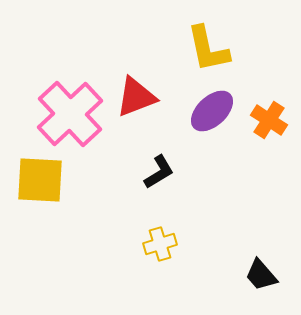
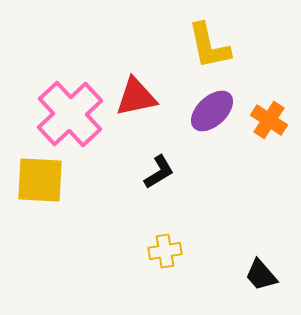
yellow L-shape: moved 1 px right, 3 px up
red triangle: rotated 9 degrees clockwise
yellow cross: moved 5 px right, 7 px down; rotated 8 degrees clockwise
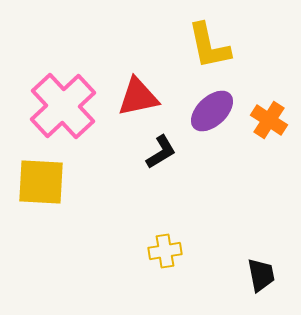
red triangle: moved 2 px right
pink cross: moved 7 px left, 8 px up
black L-shape: moved 2 px right, 20 px up
yellow square: moved 1 px right, 2 px down
black trapezoid: rotated 150 degrees counterclockwise
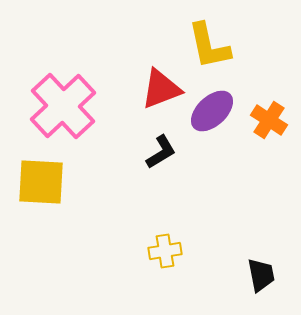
red triangle: moved 23 px right, 8 px up; rotated 9 degrees counterclockwise
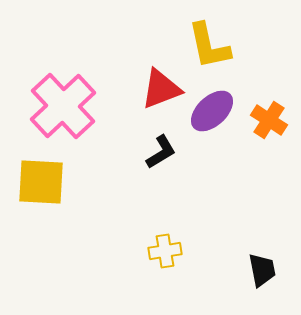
black trapezoid: moved 1 px right, 5 px up
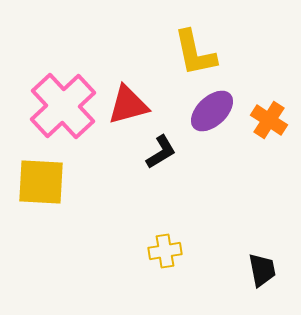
yellow L-shape: moved 14 px left, 7 px down
red triangle: moved 33 px left, 16 px down; rotated 6 degrees clockwise
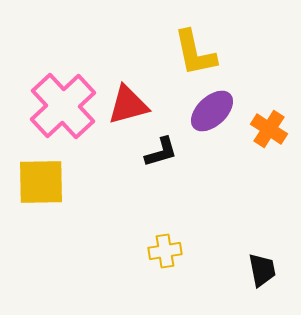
orange cross: moved 9 px down
black L-shape: rotated 15 degrees clockwise
yellow square: rotated 4 degrees counterclockwise
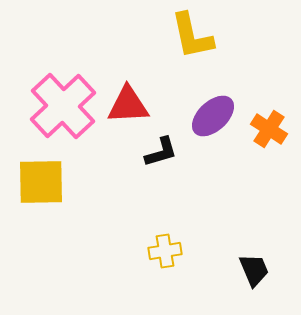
yellow L-shape: moved 3 px left, 17 px up
red triangle: rotated 12 degrees clockwise
purple ellipse: moved 1 px right, 5 px down
black trapezoid: moved 8 px left; rotated 12 degrees counterclockwise
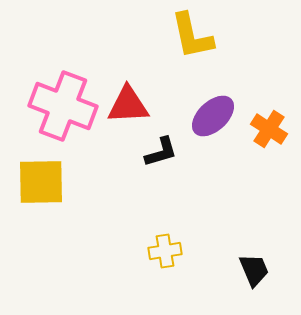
pink cross: rotated 26 degrees counterclockwise
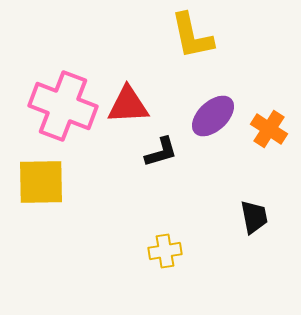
black trapezoid: moved 53 px up; rotated 12 degrees clockwise
